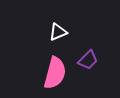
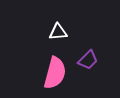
white triangle: rotated 18 degrees clockwise
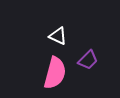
white triangle: moved 4 px down; rotated 30 degrees clockwise
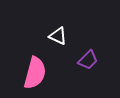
pink semicircle: moved 20 px left
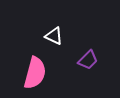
white triangle: moved 4 px left
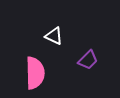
pink semicircle: rotated 16 degrees counterclockwise
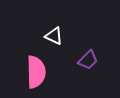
pink semicircle: moved 1 px right, 1 px up
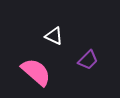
pink semicircle: rotated 48 degrees counterclockwise
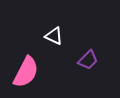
pink semicircle: moved 10 px left; rotated 76 degrees clockwise
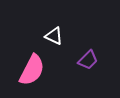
pink semicircle: moved 6 px right, 2 px up
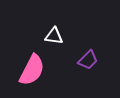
white triangle: rotated 18 degrees counterclockwise
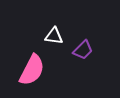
purple trapezoid: moved 5 px left, 10 px up
